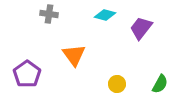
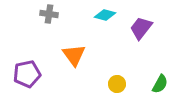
purple pentagon: rotated 24 degrees clockwise
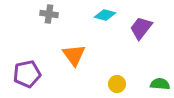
green semicircle: rotated 114 degrees counterclockwise
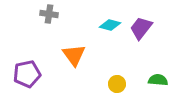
cyan diamond: moved 5 px right, 10 px down
green semicircle: moved 2 px left, 4 px up
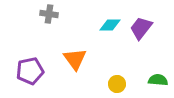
cyan diamond: rotated 15 degrees counterclockwise
orange triangle: moved 1 px right, 4 px down
purple pentagon: moved 3 px right, 3 px up
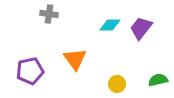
green semicircle: rotated 18 degrees counterclockwise
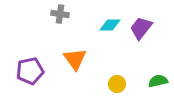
gray cross: moved 11 px right
green semicircle: moved 1 px down
